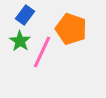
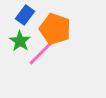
orange pentagon: moved 16 px left
pink line: rotated 20 degrees clockwise
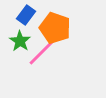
blue rectangle: moved 1 px right
orange pentagon: moved 1 px up
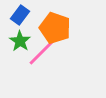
blue rectangle: moved 6 px left
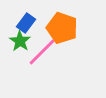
blue rectangle: moved 6 px right, 8 px down
orange pentagon: moved 7 px right
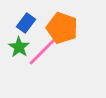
green star: moved 1 px left, 6 px down
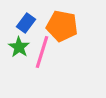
orange pentagon: moved 2 px up; rotated 8 degrees counterclockwise
pink line: rotated 28 degrees counterclockwise
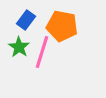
blue rectangle: moved 3 px up
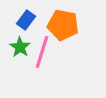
orange pentagon: moved 1 px right, 1 px up
green star: moved 1 px right
